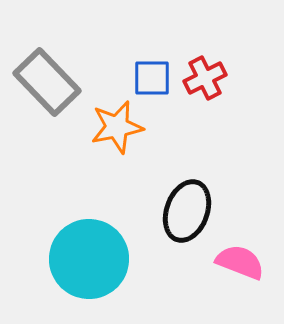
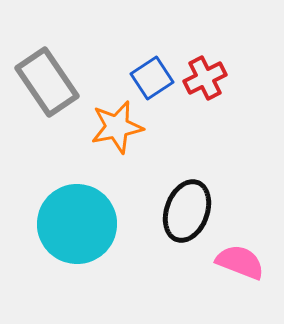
blue square: rotated 33 degrees counterclockwise
gray rectangle: rotated 10 degrees clockwise
cyan circle: moved 12 px left, 35 px up
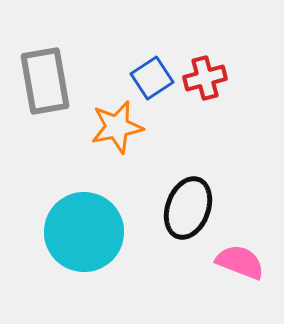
red cross: rotated 12 degrees clockwise
gray rectangle: moved 2 px left, 1 px up; rotated 24 degrees clockwise
black ellipse: moved 1 px right, 3 px up
cyan circle: moved 7 px right, 8 px down
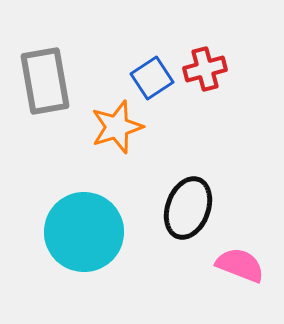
red cross: moved 9 px up
orange star: rotated 6 degrees counterclockwise
pink semicircle: moved 3 px down
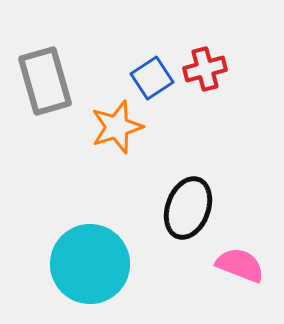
gray rectangle: rotated 6 degrees counterclockwise
cyan circle: moved 6 px right, 32 px down
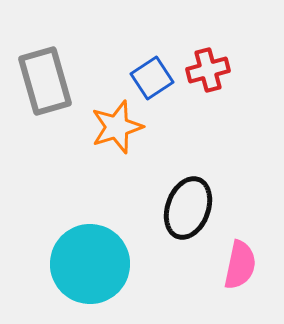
red cross: moved 3 px right, 1 px down
pink semicircle: rotated 81 degrees clockwise
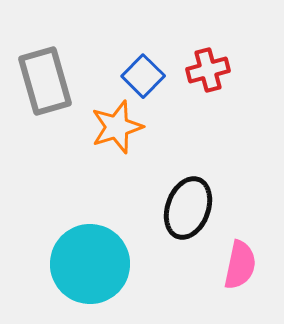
blue square: moved 9 px left, 2 px up; rotated 12 degrees counterclockwise
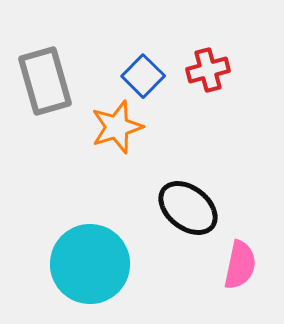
black ellipse: rotated 72 degrees counterclockwise
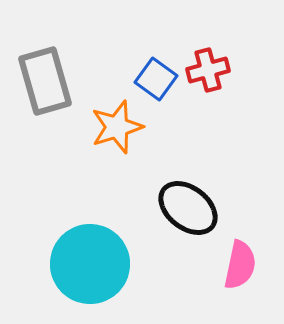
blue square: moved 13 px right, 3 px down; rotated 9 degrees counterclockwise
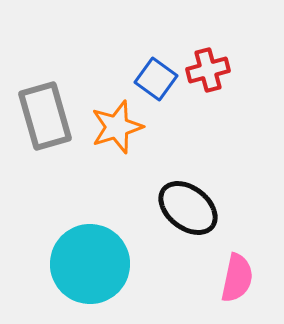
gray rectangle: moved 35 px down
pink semicircle: moved 3 px left, 13 px down
